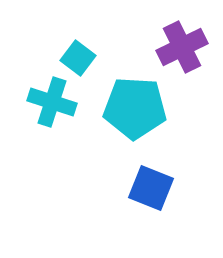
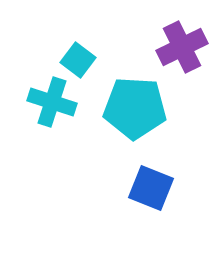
cyan square: moved 2 px down
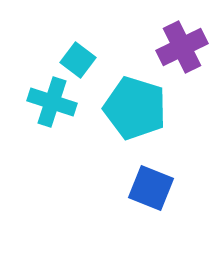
cyan pentagon: rotated 14 degrees clockwise
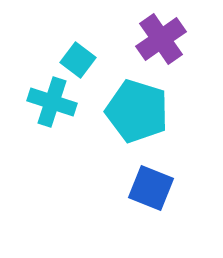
purple cross: moved 21 px left, 8 px up; rotated 9 degrees counterclockwise
cyan pentagon: moved 2 px right, 3 px down
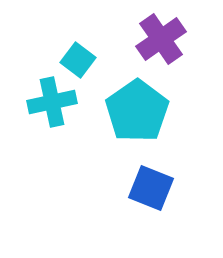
cyan cross: rotated 30 degrees counterclockwise
cyan pentagon: rotated 20 degrees clockwise
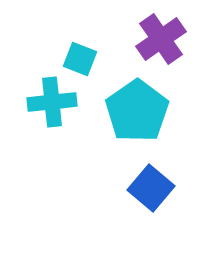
cyan square: moved 2 px right, 1 px up; rotated 16 degrees counterclockwise
cyan cross: rotated 6 degrees clockwise
blue square: rotated 18 degrees clockwise
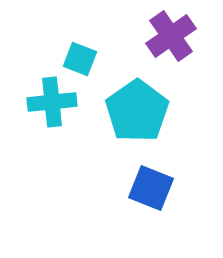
purple cross: moved 10 px right, 3 px up
blue square: rotated 18 degrees counterclockwise
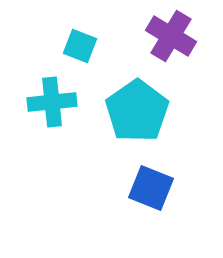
purple cross: rotated 24 degrees counterclockwise
cyan square: moved 13 px up
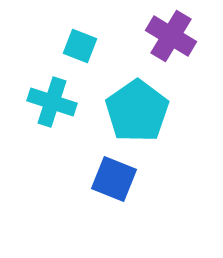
cyan cross: rotated 24 degrees clockwise
blue square: moved 37 px left, 9 px up
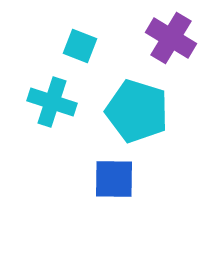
purple cross: moved 2 px down
cyan pentagon: rotated 20 degrees counterclockwise
blue square: rotated 21 degrees counterclockwise
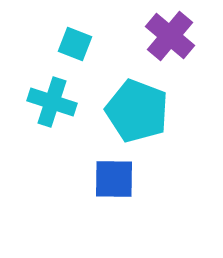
purple cross: moved 1 px left, 2 px up; rotated 9 degrees clockwise
cyan square: moved 5 px left, 2 px up
cyan pentagon: rotated 4 degrees clockwise
